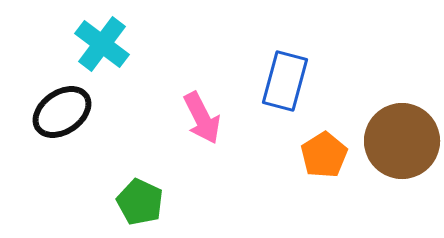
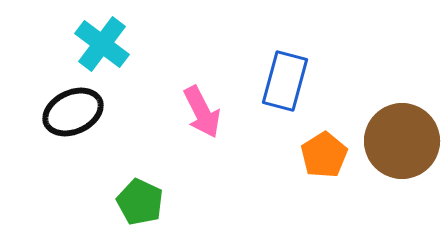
black ellipse: moved 11 px right; rotated 10 degrees clockwise
pink arrow: moved 6 px up
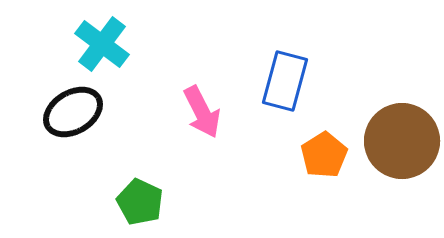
black ellipse: rotated 6 degrees counterclockwise
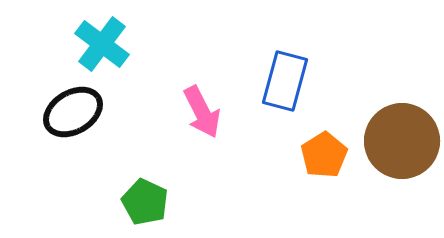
green pentagon: moved 5 px right
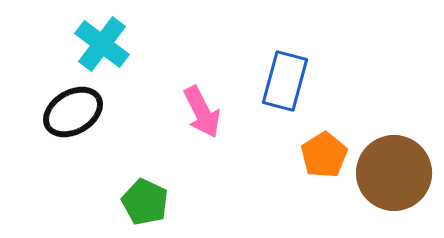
brown circle: moved 8 px left, 32 px down
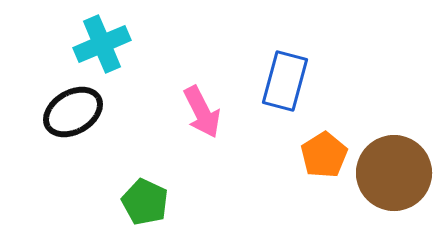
cyan cross: rotated 30 degrees clockwise
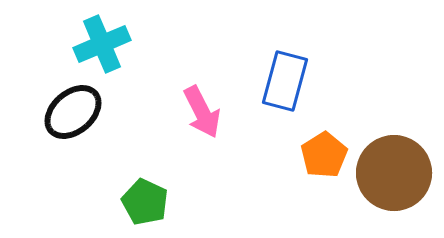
black ellipse: rotated 10 degrees counterclockwise
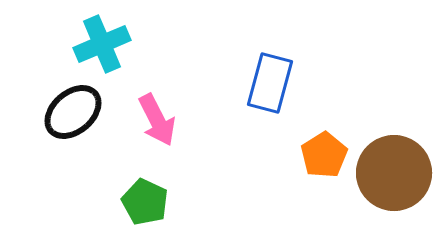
blue rectangle: moved 15 px left, 2 px down
pink arrow: moved 45 px left, 8 px down
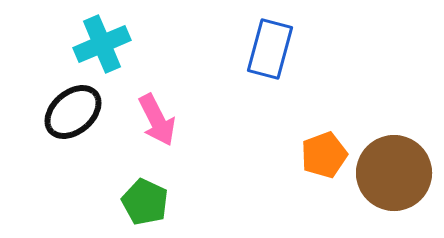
blue rectangle: moved 34 px up
orange pentagon: rotated 12 degrees clockwise
